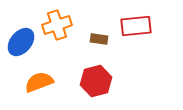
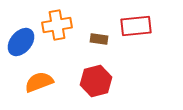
orange cross: rotated 8 degrees clockwise
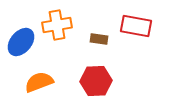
red rectangle: rotated 16 degrees clockwise
red hexagon: rotated 12 degrees clockwise
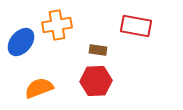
brown rectangle: moved 1 px left, 11 px down
orange semicircle: moved 6 px down
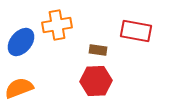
red rectangle: moved 5 px down
orange semicircle: moved 20 px left
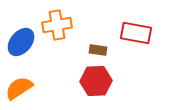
red rectangle: moved 2 px down
orange semicircle: rotated 12 degrees counterclockwise
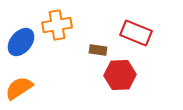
red rectangle: rotated 12 degrees clockwise
red hexagon: moved 24 px right, 6 px up
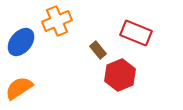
orange cross: moved 4 px up; rotated 12 degrees counterclockwise
brown rectangle: rotated 42 degrees clockwise
red hexagon: rotated 20 degrees counterclockwise
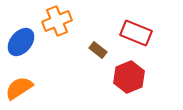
brown rectangle: rotated 12 degrees counterclockwise
red hexagon: moved 9 px right, 2 px down
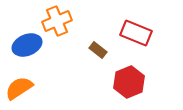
blue ellipse: moved 6 px right, 3 px down; rotated 28 degrees clockwise
red hexagon: moved 5 px down
